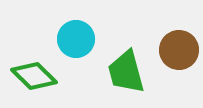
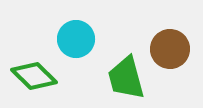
brown circle: moved 9 px left, 1 px up
green trapezoid: moved 6 px down
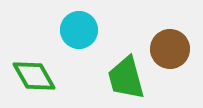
cyan circle: moved 3 px right, 9 px up
green diamond: rotated 15 degrees clockwise
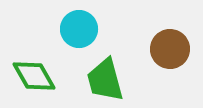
cyan circle: moved 1 px up
green trapezoid: moved 21 px left, 2 px down
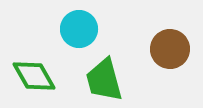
green trapezoid: moved 1 px left
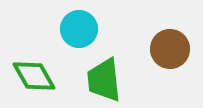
green trapezoid: rotated 9 degrees clockwise
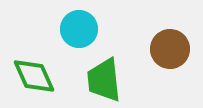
green diamond: rotated 6 degrees clockwise
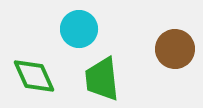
brown circle: moved 5 px right
green trapezoid: moved 2 px left, 1 px up
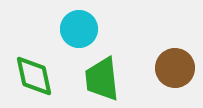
brown circle: moved 19 px down
green diamond: rotated 12 degrees clockwise
